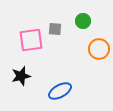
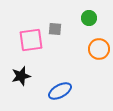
green circle: moved 6 px right, 3 px up
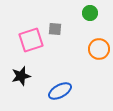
green circle: moved 1 px right, 5 px up
pink square: rotated 10 degrees counterclockwise
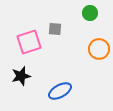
pink square: moved 2 px left, 2 px down
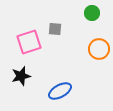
green circle: moved 2 px right
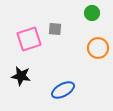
pink square: moved 3 px up
orange circle: moved 1 px left, 1 px up
black star: rotated 24 degrees clockwise
blue ellipse: moved 3 px right, 1 px up
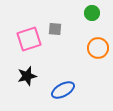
black star: moved 6 px right; rotated 24 degrees counterclockwise
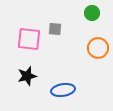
pink square: rotated 25 degrees clockwise
blue ellipse: rotated 20 degrees clockwise
